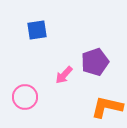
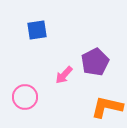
purple pentagon: rotated 8 degrees counterclockwise
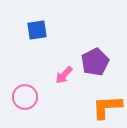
orange L-shape: rotated 16 degrees counterclockwise
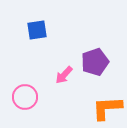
purple pentagon: rotated 8 degrees clockwise
orange L-shape: moved 1 px down
